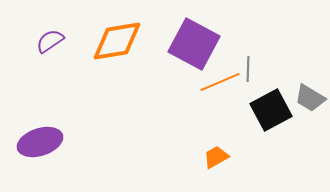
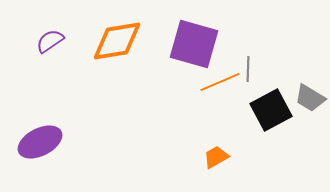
purple square: rotated 12 degrees counterclockwise
purple ellipse: rotated 9 degrees counterclockwise
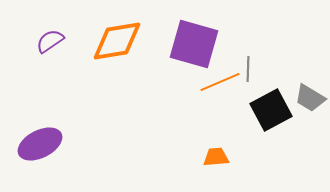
purple ellipse: moved 2 px down
orange trapezoid: rotated 24 degrees clockwise
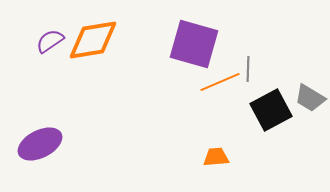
orange diamond: moved 24 px left, 1 px up
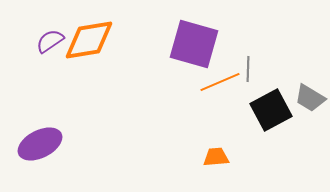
orange diamond: moved 4 px left
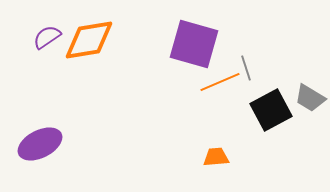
purple semicircle: moved 3 px left, 4 px up
gray line: moved 2 px left, 1 px up; rotated 20 degrees counterclockwise
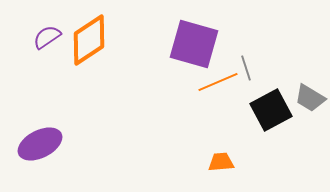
orange diamond: rotated 24 degrees counterclockwise
orange line: moved 2 px left
orange trapezoid: moved 5 px right, 5 px down
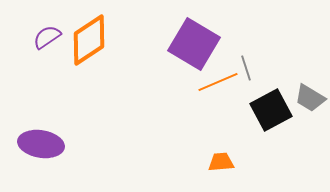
purple square: rotated 15 degrees clockwise
purple ellipse: moved 1 px right; rotated 36 degrees clockwise
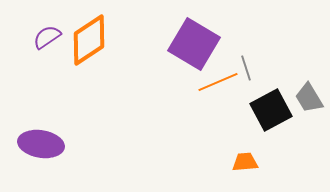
gray trapezoid: moved 1 px left; rotated 28 degrees clockwise
orange trapezoid: moved 24 px right
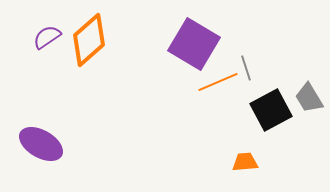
orange diamond: rotated 8 degrees counterclockwise
purple ellipse: rotated 21 degrees clockwise
